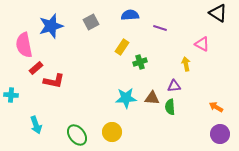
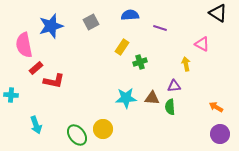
yellow circle: moved 9 px left, 3 px up
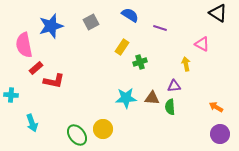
blue semicircle: rotated 36 degrees clockwise
cyan arrow: moved 4 px left, 2 px up
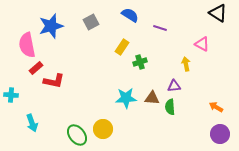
pink semicircle: moved 3 px right
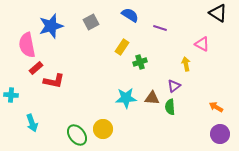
purple triangle: rotated 32 degrees counterclockwise
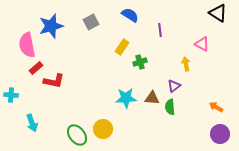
purple line: moved 2 px down; rotated 64 degrees clockwise
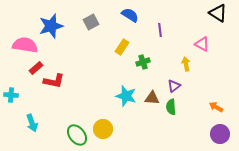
pink semicircle: moved 2 px left; rotated 110 degrees clockwise
green cross: moved 3 px right
cyan star: moved 2 px up; rotated 20 degrees clockwise
green semicircle: moved 1 px right
